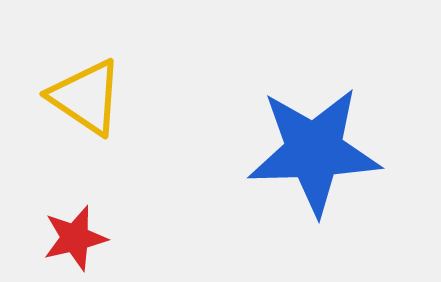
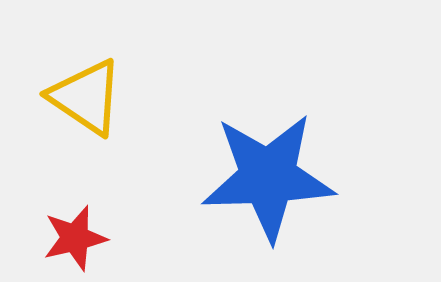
blue star: moved 46 px left, 26 px down
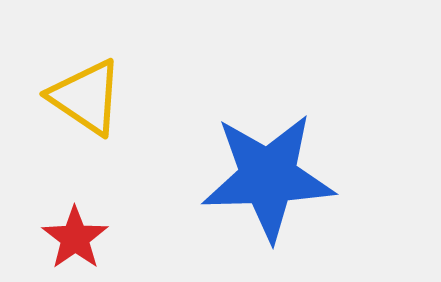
red star: rotated 22 degrees counterclockwise
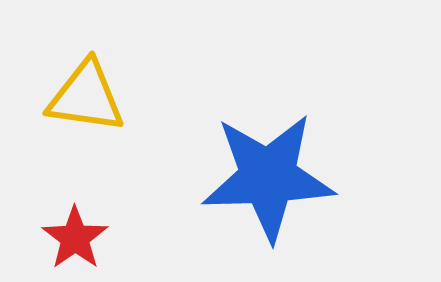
yellow triangle: rotated 26 degrees counterclockwise
